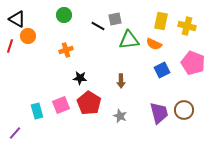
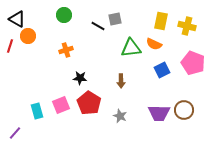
green triangle: moved 2 px right, 8 px down
purple trapezoid: rotated 105 degrees clockwise
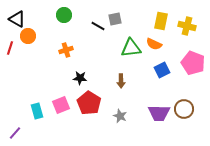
red line: moved 2 px down
brown circle: moved 1 px up
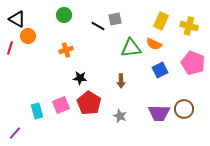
yellow rectangle: rotated 12 degrees clockwise
yellow cross: moved 2 px right
blue square: moved 2 px left
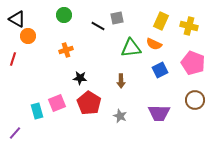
gray square: moved 2 px right, 1 px up
red line: moved 3 px right, 11 px down
pink square: moved 4 px left, 2 px up
brown circle: moved 11 px right, 9 px up
